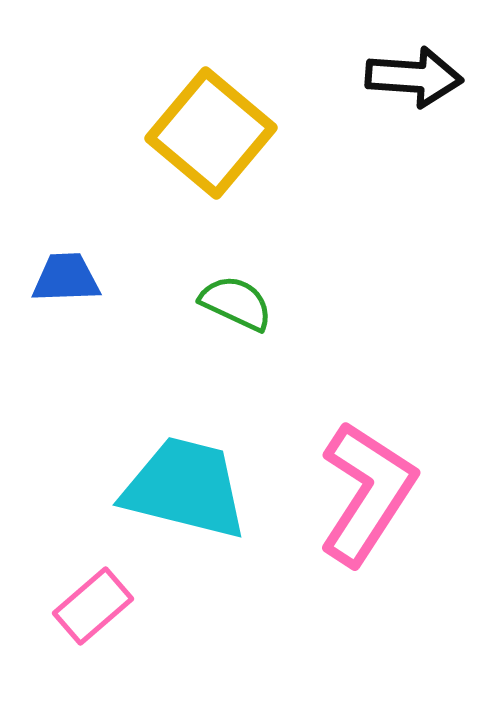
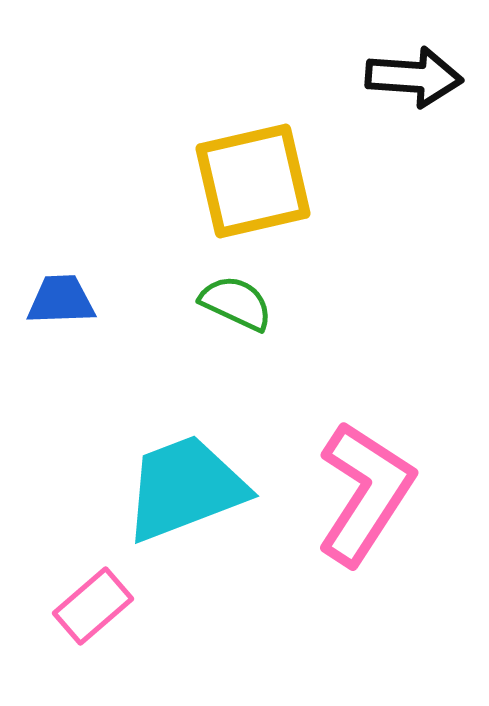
yellow square: moved 42 px right, 48 px down; rotated 37 degrees clockwise
blue trapezoid: moved 5 px left, 22 px down
cyan trapezoid: rotated 35 degrees counterclockwise
pink L-shape: moved 2 px left
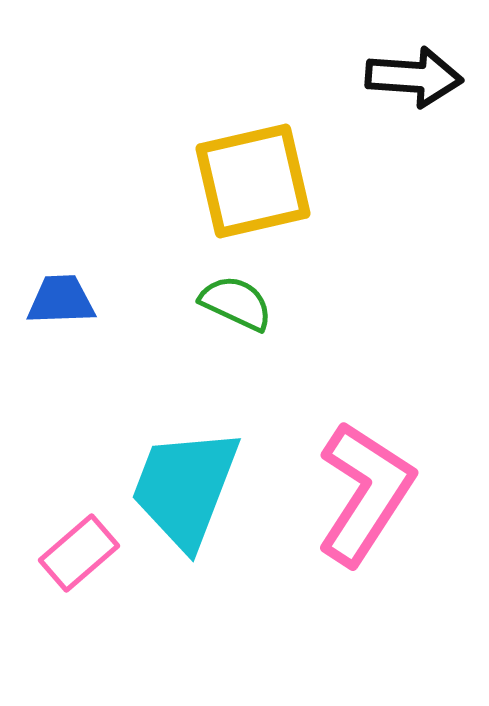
cyan trapezoid: rotated 48 degrees counterclockwise
pink rectangle: moved 14 px left, 53 px up
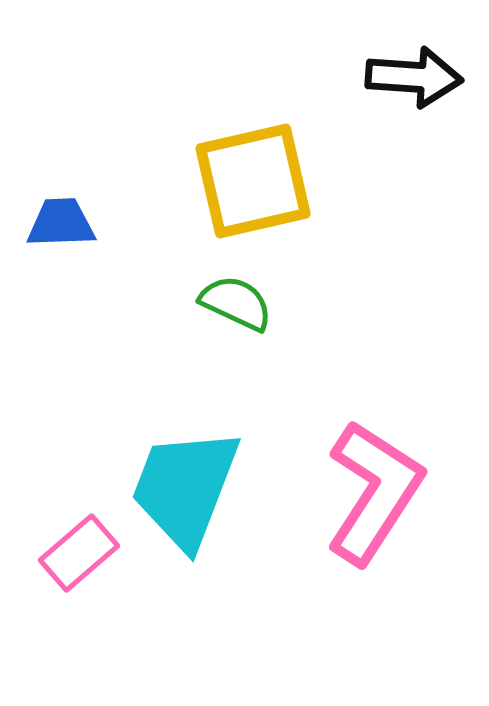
blue trapezoid: moved 77 px up
pink L-shape: moved 9 px right, 1 px up
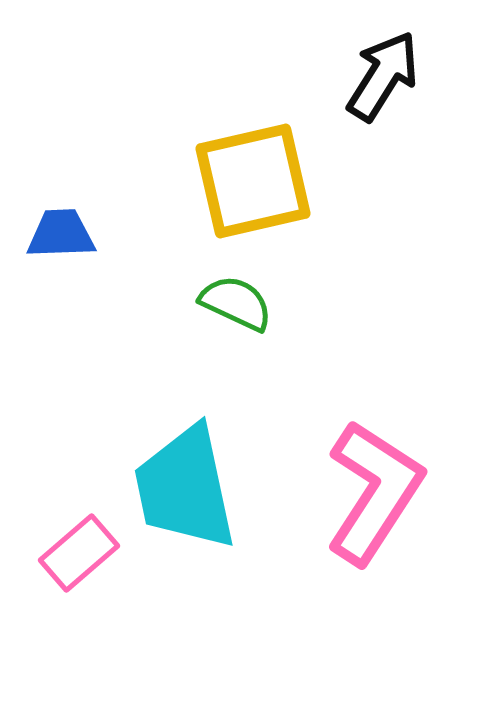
black arrow: moved 31 px left, 1 px up; rotated 62 degrees counterclockwise
blue trapezoid: moved 11 px down
cyan trapezoid: rotated 33 degrees counterclockwise
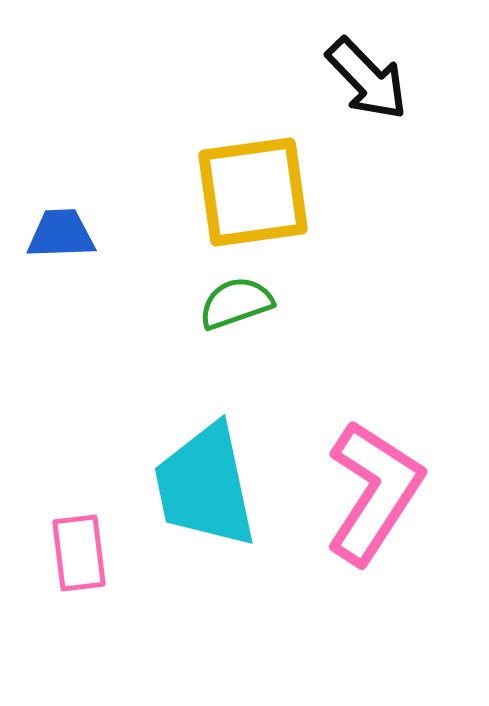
black arrow: moved 16 px left, 3 px down; rotated 104 degrees clockwise
yellow square: moved 11 px down; rotated 5 degrees clockwise
green semicircle: rotated 44 degrees counterclockwise
cyan trapezoid: moved 20 px right, 2 px up
pink rectangle: rotated 56 degrees counterclockwise
